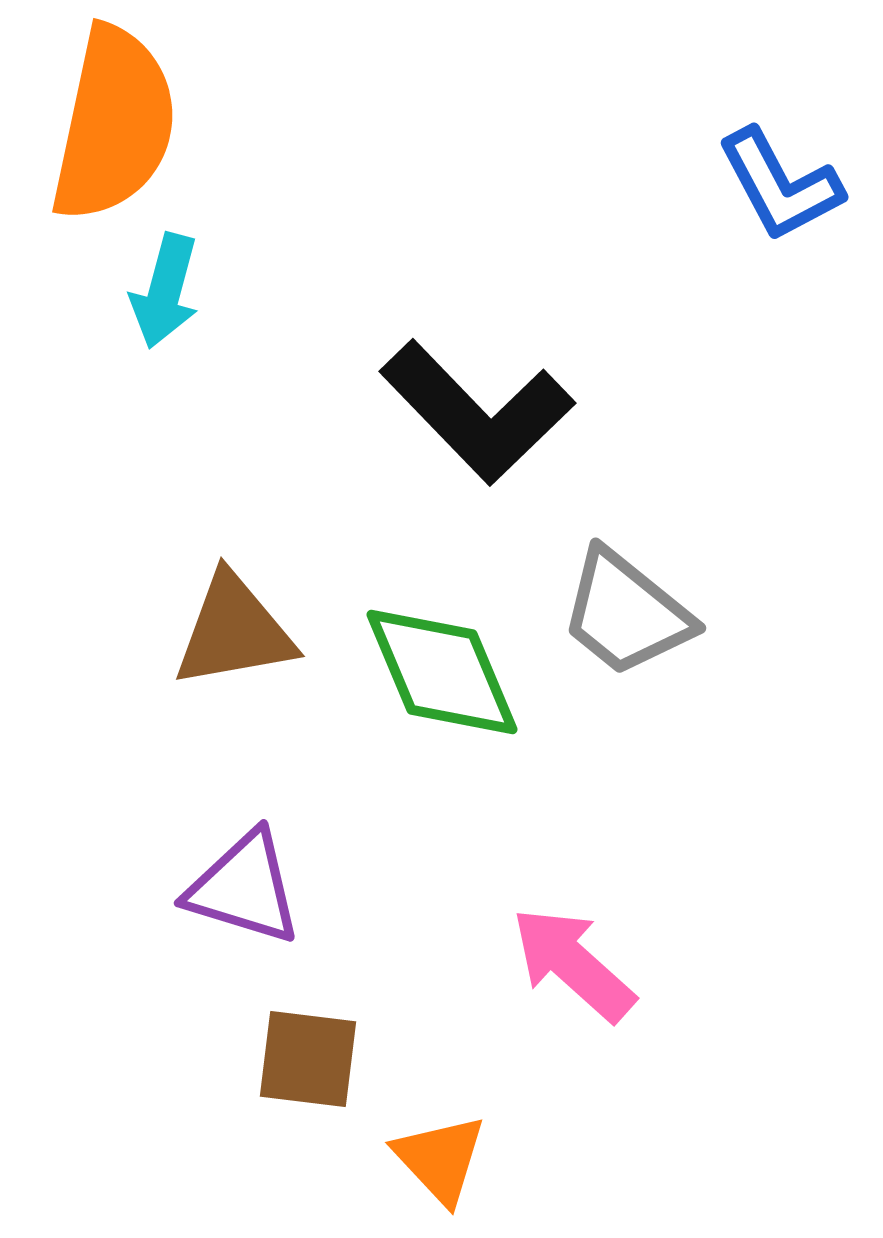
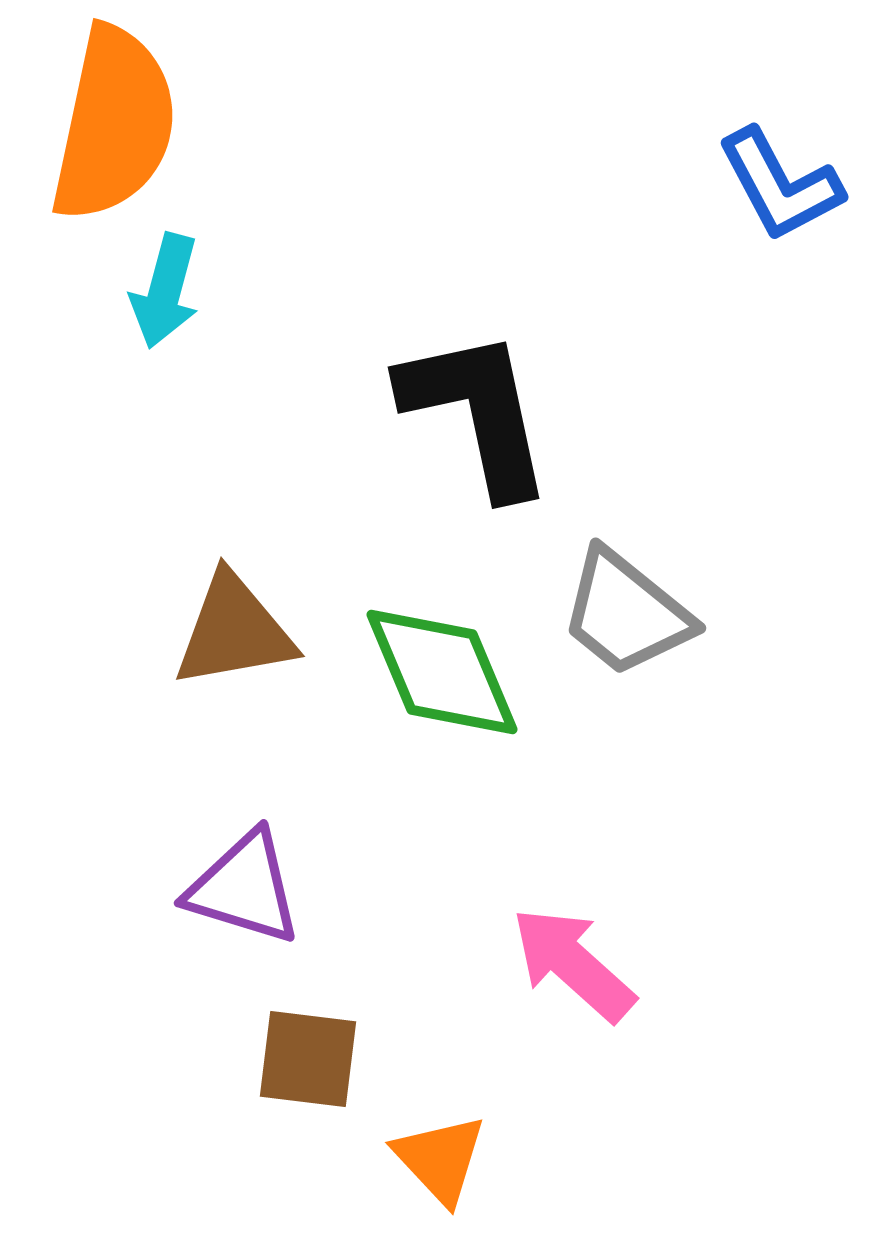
black L-shape: rotated 148 degrees counterclockwise
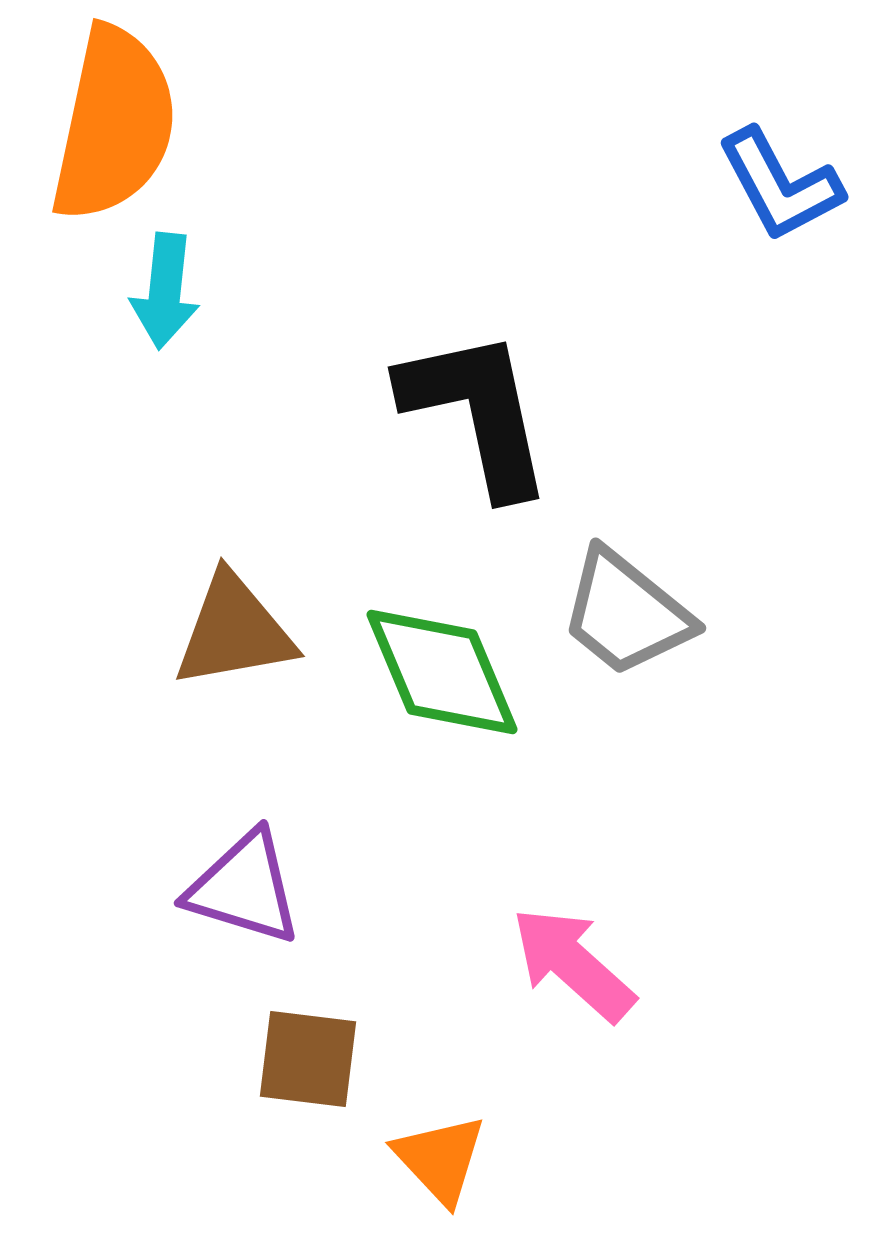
cyan arrow: rotated 9 degrees counterclockwise
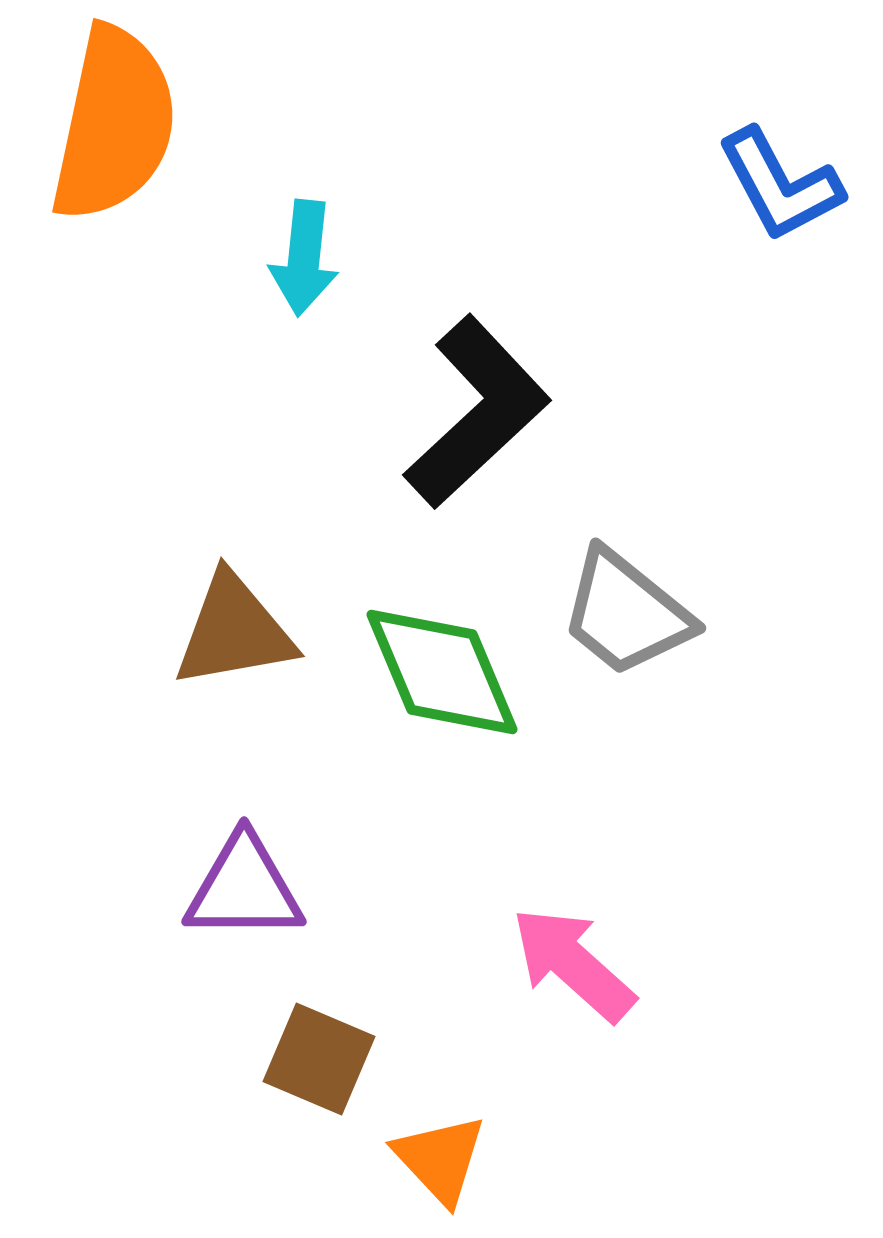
cyan arrow: moved 139 px right, 33 px up
black L-shape: rotated 59 degrees clockwise
purple triangle: rotated 17 degrees counterclockwise
brown square: moved 11 px right; rotated 16 degrees clockwise
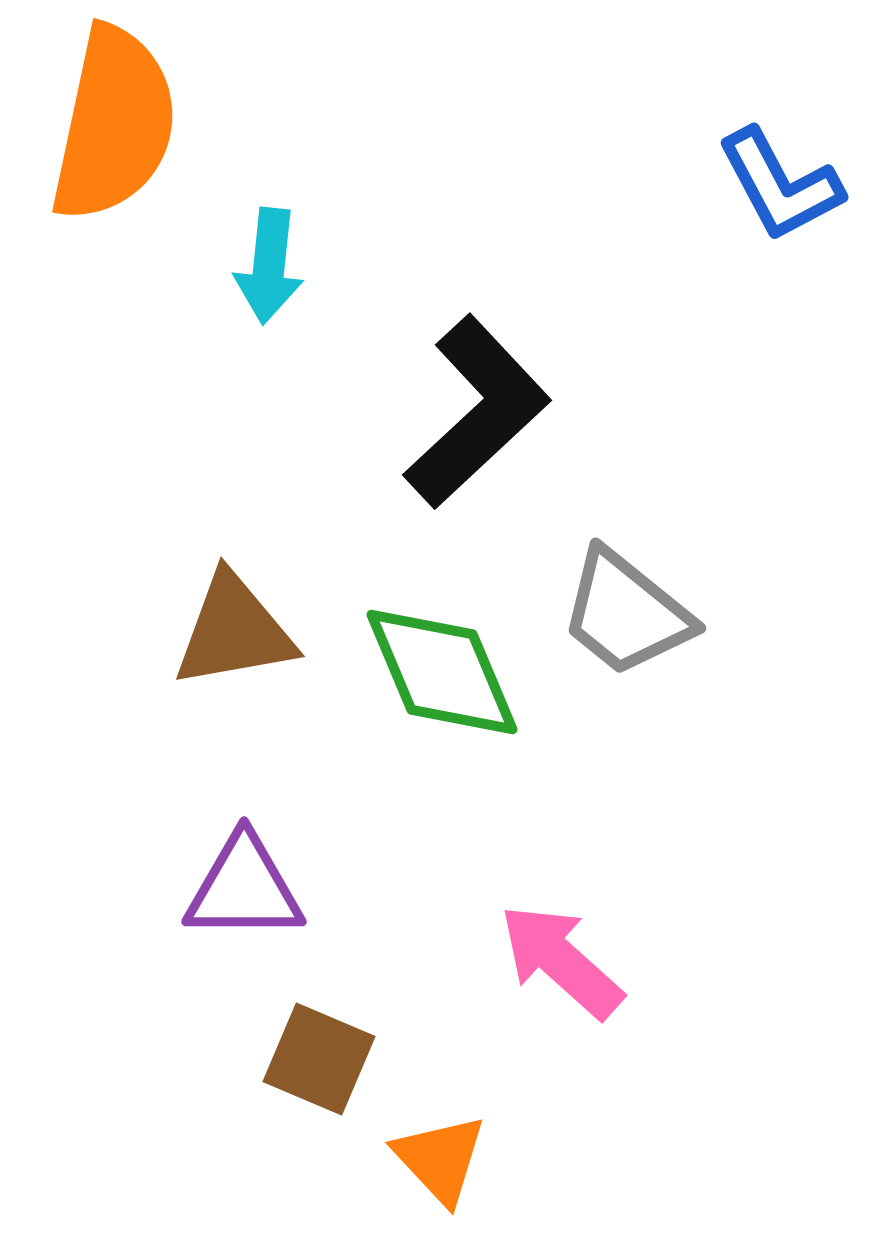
cyan arrow: moved 35 px left, 8 px down
pink arrow: moved 12 px left, 3 px up
